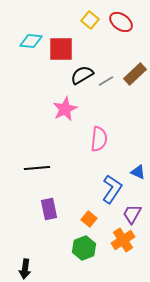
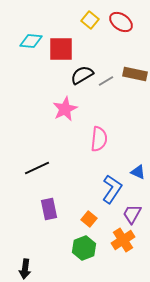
brown rectangle: rotated 55 degrees clockwise
black line: rotated 20 degrees counterclockwise
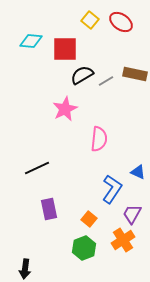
red square: moved 4 px right
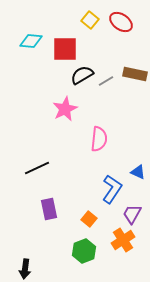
green hexagon: moved 3 px down
